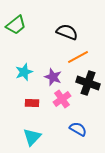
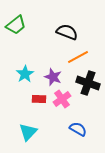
cyan star: moved 1 px right, 2 px down; rotated 12 degrees counterclockwise
red rectangle: moved 7 px right, 4 px up
cyan triangle: moved 4 px left, 5 px up
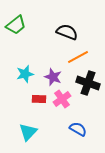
cyan star: rotated 18 degrees clockwise
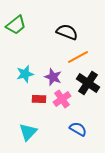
black cross: rotated 15 degrees clockwise
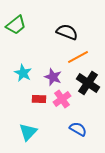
cyan star: moved 2 px left, 1 px up; rotated 30 degrees counterclockwise
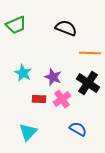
green trapezoid: rotated 15 degrees clockwise
black semicircle: moved 1 px left, 4 px up
orange line: moved 12 px right, 4 px up; rotated 30 degrees clockwise
